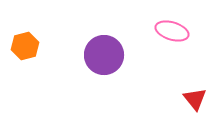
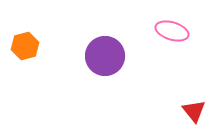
purple circle: moved 1 px right, 1 px down
red triangle: moved 1 px left, 12 px down
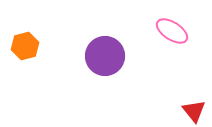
pink ellipse: rotated 16 degrees clockwise
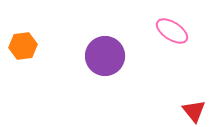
orange hexagon: moved 2 px left; rotated 8 degrees clockwise
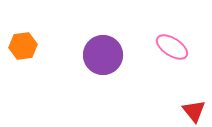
pink ellipse: moved 16 px down
purple circle: moved 2 px left, 1 px up
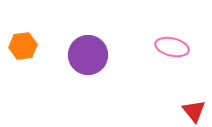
pink ellipse: rotated 20 degrees counterclockwise
purple circle: moved 15 px left
